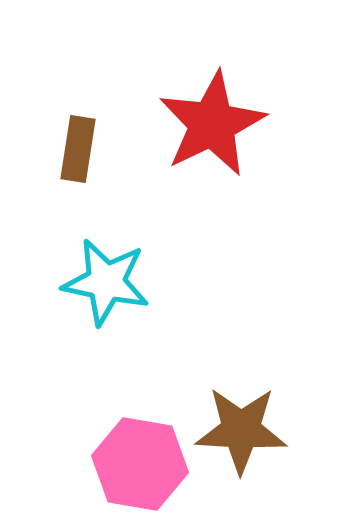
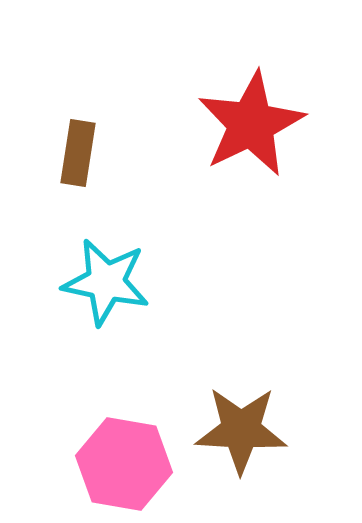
red star: moved 39 px right
brown rectangle: moved 4 px down
pink hexagon: moved 16 px left
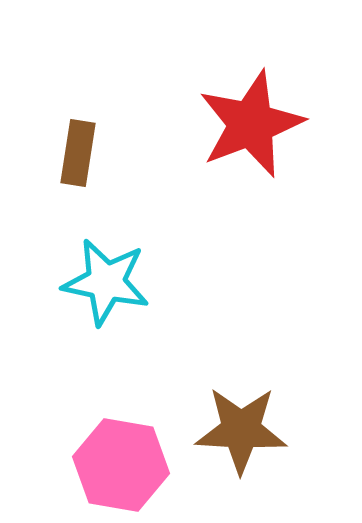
red star: rotated 5 degrees clockwise
pink hexagon: moved 3 px left, 1 px down
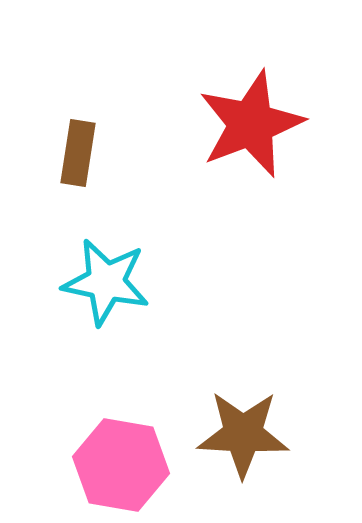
brown star: moved 2 px right, 4 px down
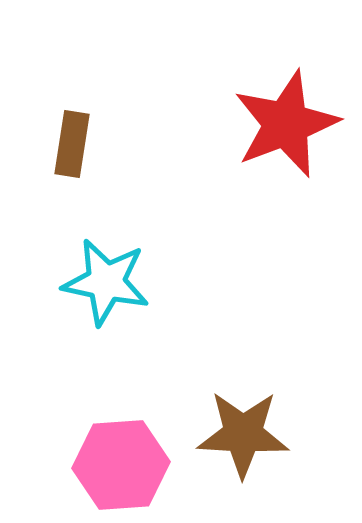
red star: moved 35 px right
brown rectangle: moved 6 px left, 9 px up
pink hexagon: rotated 14 degrees counterclockwise
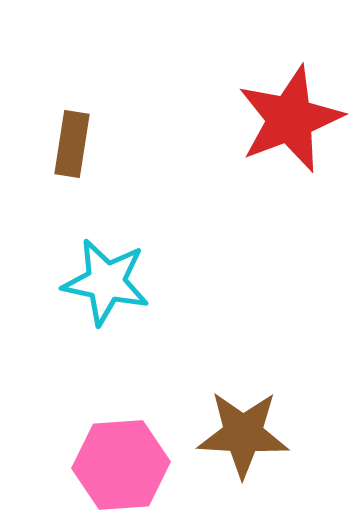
red star: moved 4 px right, 5 px up
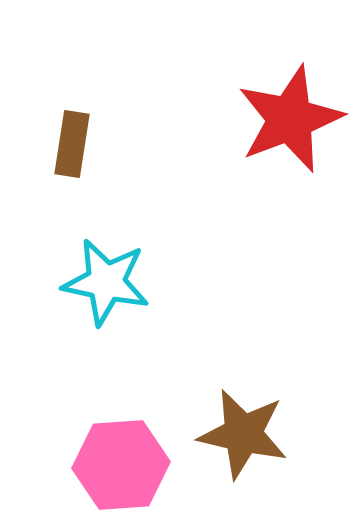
brown star: rotated 10 degrees clockwise
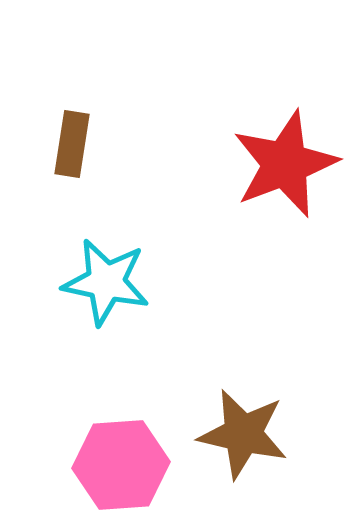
red star: moved 5 px left, 45 px down
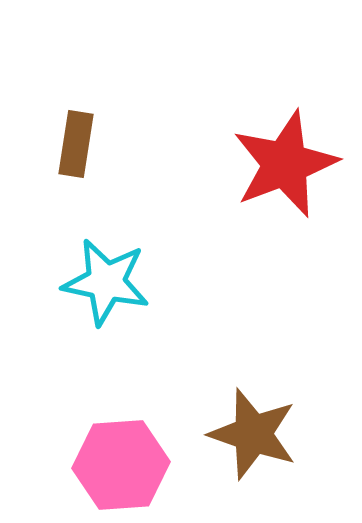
brown rectangle: moved 4 px right
brown star: moved 10 px right; rotated 6 degrees clockwise
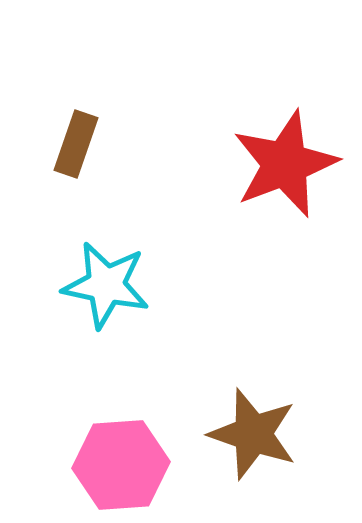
brown rectangle: rotated 10 degrees clockwise
cyan star: moved 3 px down
